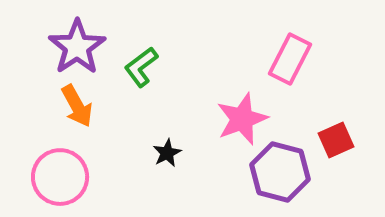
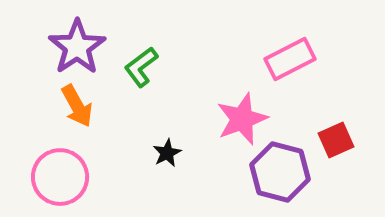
pink rectangle: rotated 36 degrees clockwise
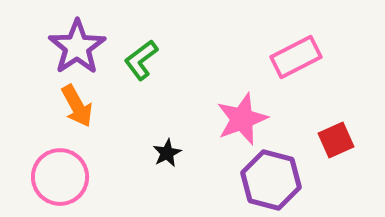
pink rectangle: moved 6 px right, 2 px up
green L-shape: moved 7 px up
purple hexagon: moved 9 px left, 8 px down
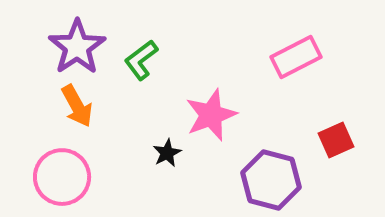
pink star: moved 31 px left, 4 px up
pink circle: moved 2 px right
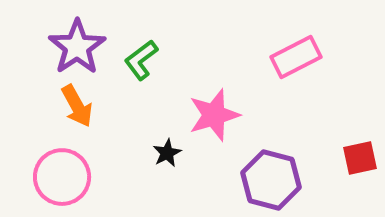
pink star: moved 3 px right; rotated 4 degrees clockwise
red square: moved 24 px right, 18 px down; rotated 12 degrees clockwise
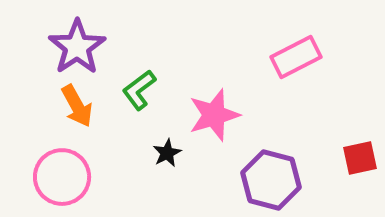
green L-shape: moved 2 px left, 30 px down
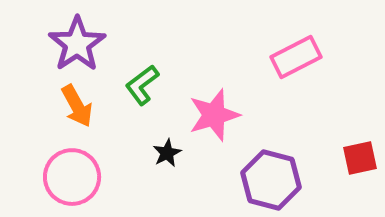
purple star: moved 3 px up
green L-shape: moved 3 px right, 5 px up
pink circle: moved 10 px right
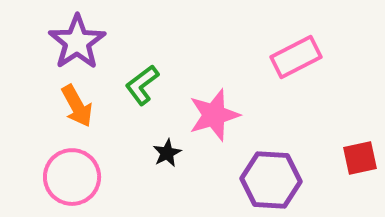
purple star: moved 2 px up
purple hexagon: rotated 12 degrees counterclockwise
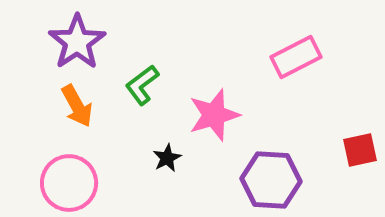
black star: moved 5 px down
red square: moved 8 px up
pink circle: moved 3 px left, 6 px down
